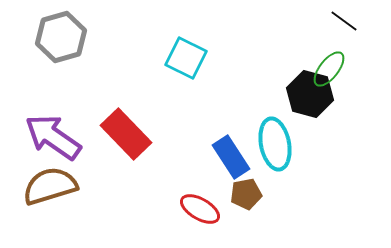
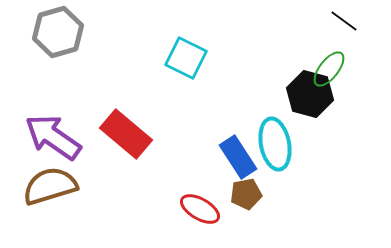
gray hexagon: moved 3 px left, 5 px up
red rectangle: rotated 6 degrees counterclockwise
blue rectangle: moved 7 px right
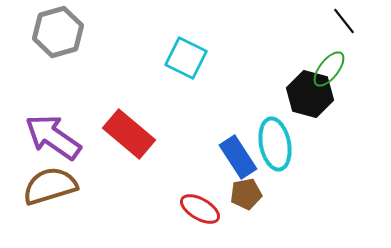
black line: rotated 16 degrees clockwise
red rectangle: moved 3 px right
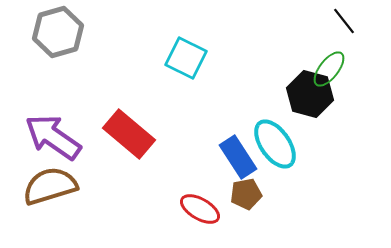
cyan ellipse: rotated 24 degrees counterclockwise
